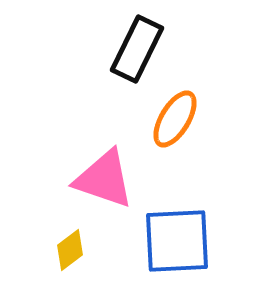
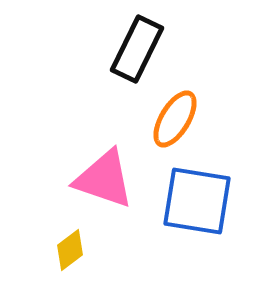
blue square: moved 20 px right, 40 px up; rotated 12 degrees clockwise
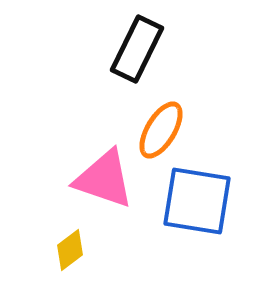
orange ellipse: moved 14 px left, 11 px down
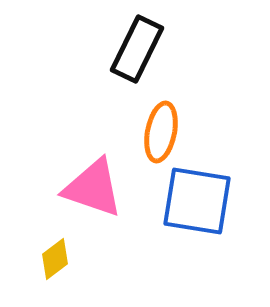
orange ellipse: moved 2 px down; rotated 20 degrees counterclockwise
pink triangle: moved 11 px left, 9 px down
yellow diamond: moved 15 px left, 9 px down
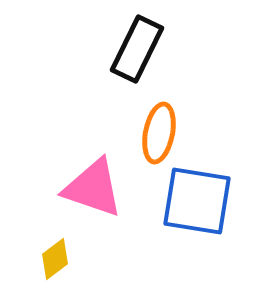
orange ellipse: moved 2 px left, 1 px down
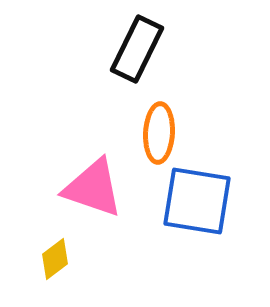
orange ellipse: rotated 8 degrees counterclockwise
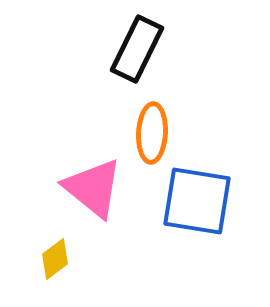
orange ellipse: moved 7 px left
pink triangle: rotated 20 degrees clockwise
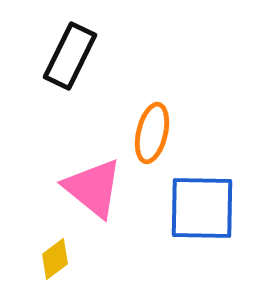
black rectangle: moved 67 px left, 7 px down
orange ellipse: rotated 10 degrees clockwise
blue square: moved 5 px right, 7 px down; rotated 8 degrees counterclockwise
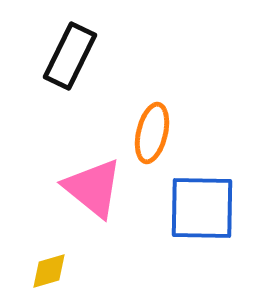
yellow diamond: moved 6 px left, 12 px down; rotated 21 degrees clockwise
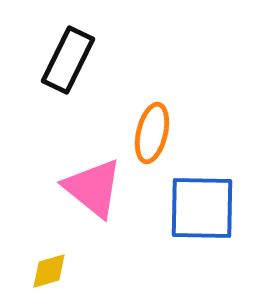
black rectangle: moved 2 px left, 4 px down
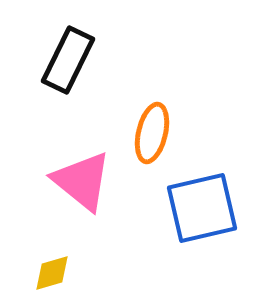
pink triangle: moved 11 px left, 7 px up
blue square: rotated 14 degrees counterclockwise
yellow diamond: moved 3 px right, 2 px down
